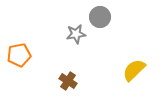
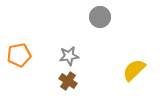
gray star: moved 7 px left, 22 px down
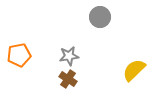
brown cross: moved 2 px up
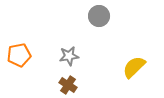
gray circle: moved 1 px left, 1 px up
yellow semicircle: moved 3 px up
brown cross: moved 6 px down
